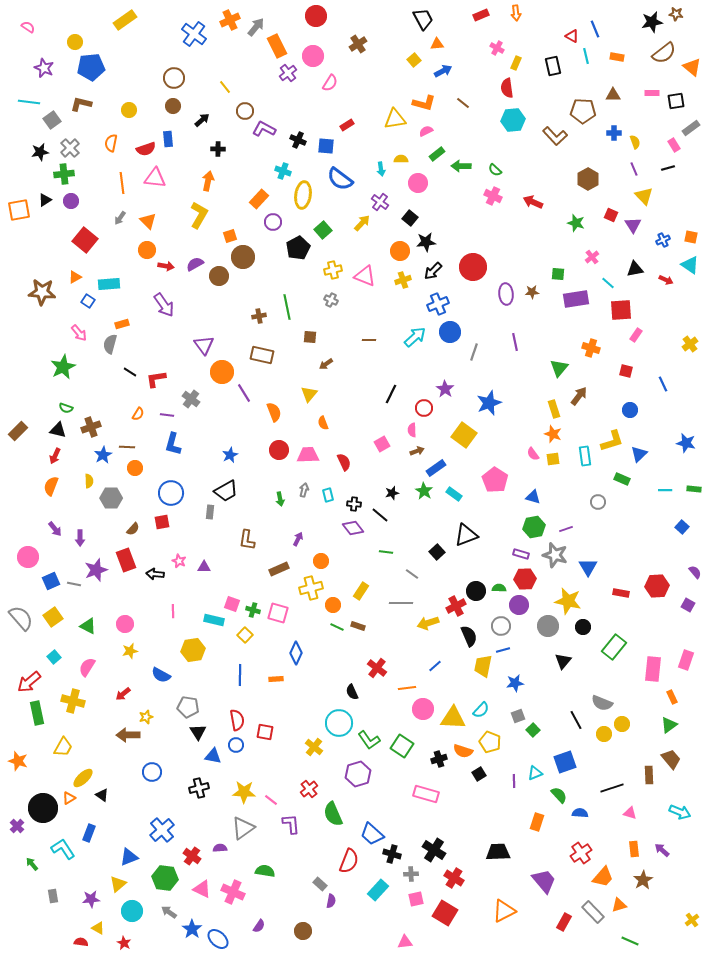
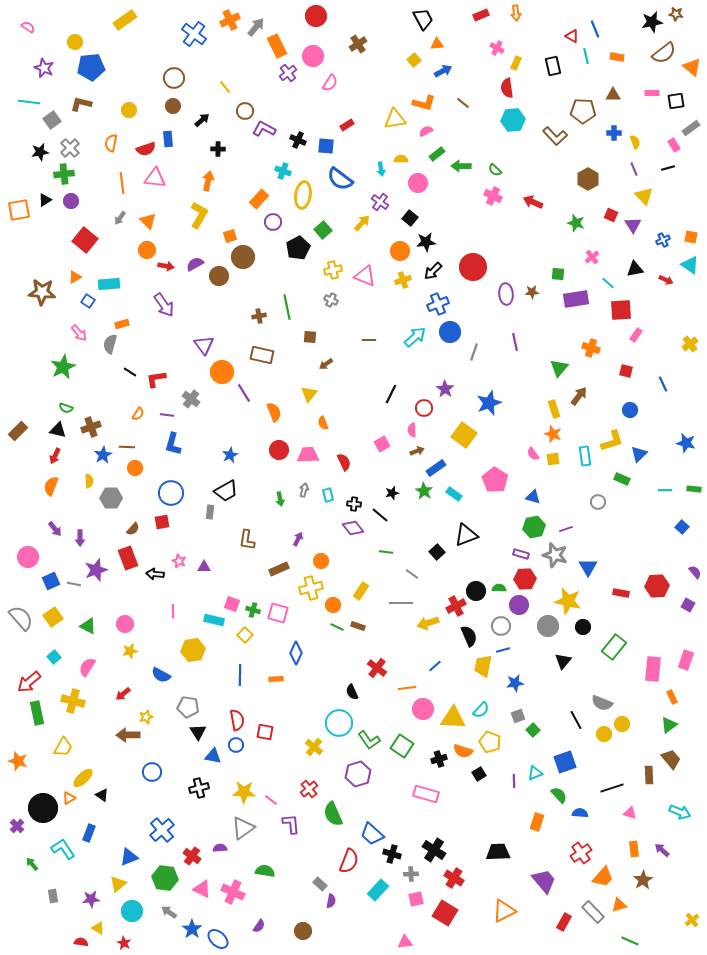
red rectangle at (126, 560): moved 2 px right, 2 px up
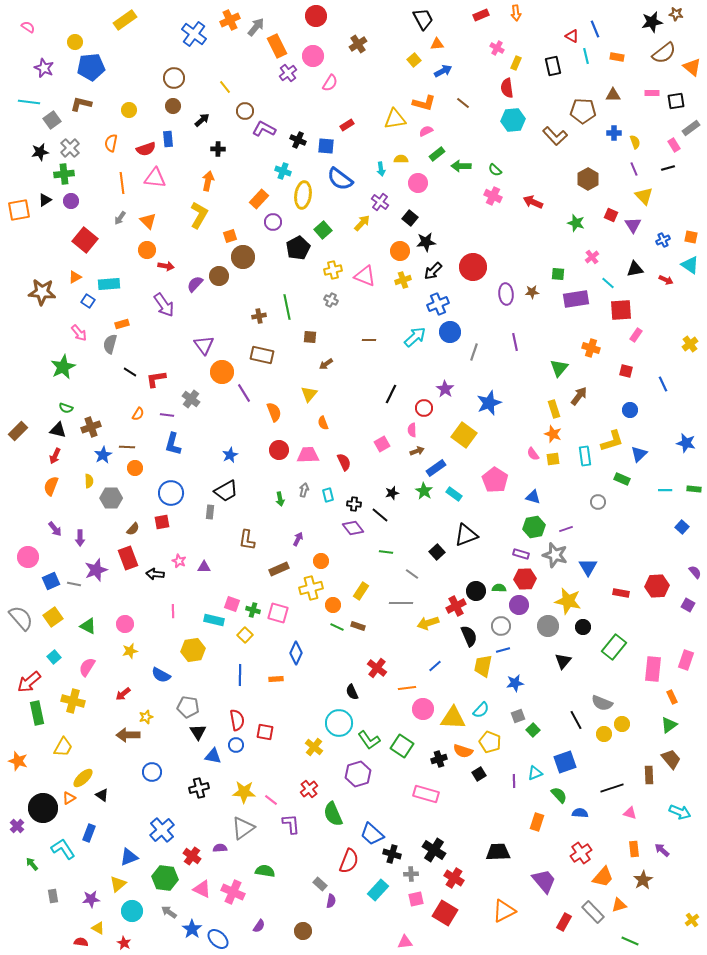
purple semicircle at (195, 264): moved 20 px down; rotated 18 degrees counterclockwise
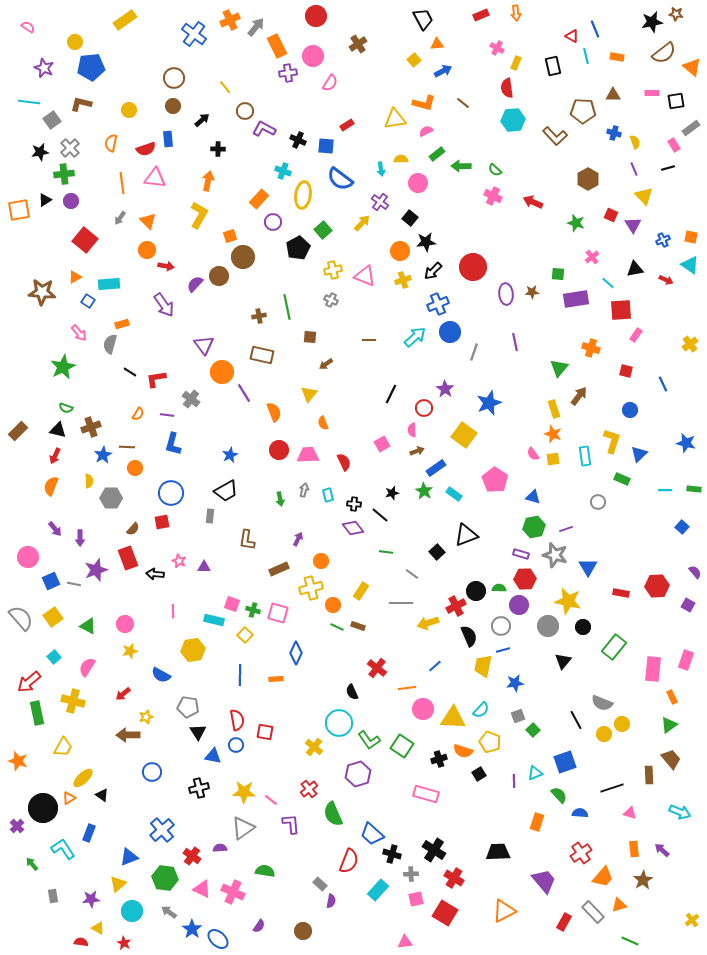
purple cross at (288, 73): rotated 30 degrees clockwise
blue cross at (614, 133): rotated 16 degrees clockwise
yellow L-shape at (612, 441): rotated 55 degrees counterclockwise
gray rectangle at (210, 512): moved 4 px down
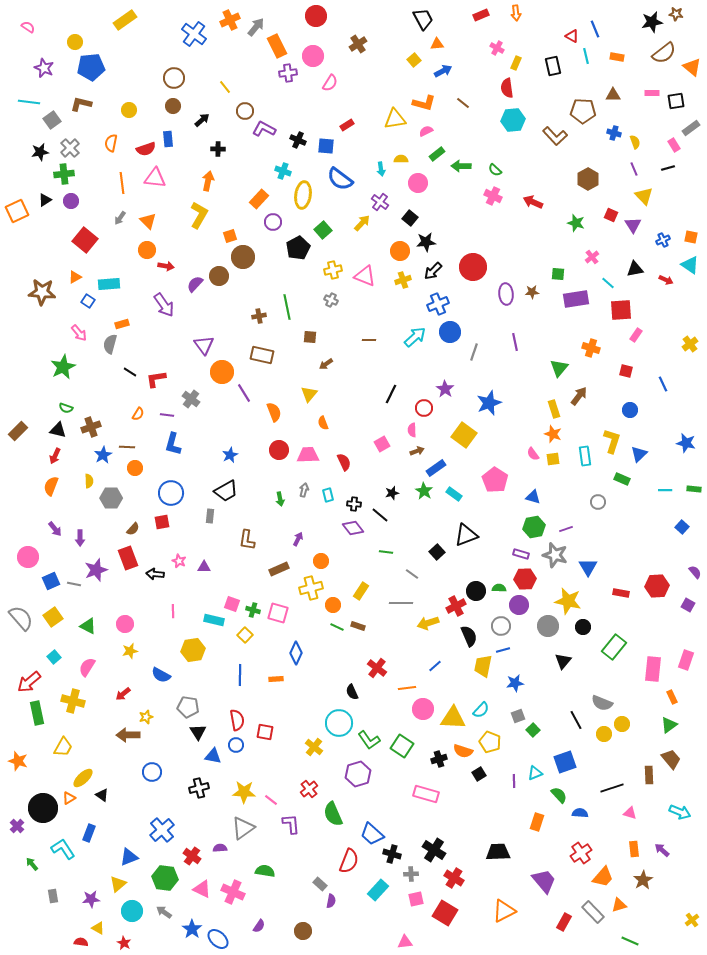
orange square at (19, 210): moved 2 px left, 1 px down; rotated 15 degrees counterclockwise
gray arrow at (169, 912): moved 5 px left
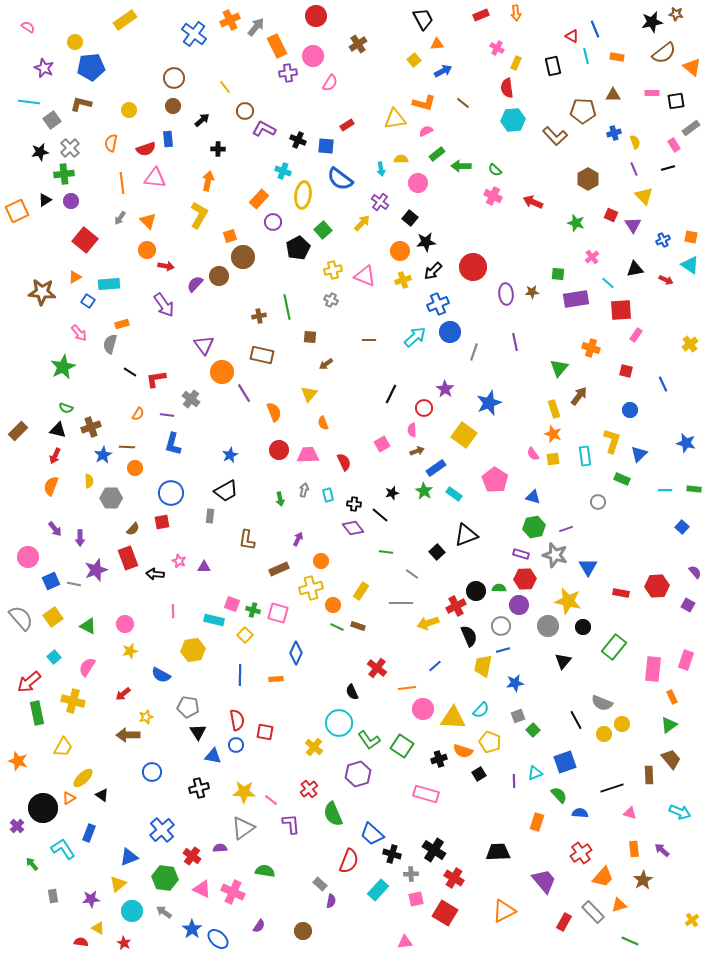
blue cross at (614, 133): rotated 32 degrees counterclockwise
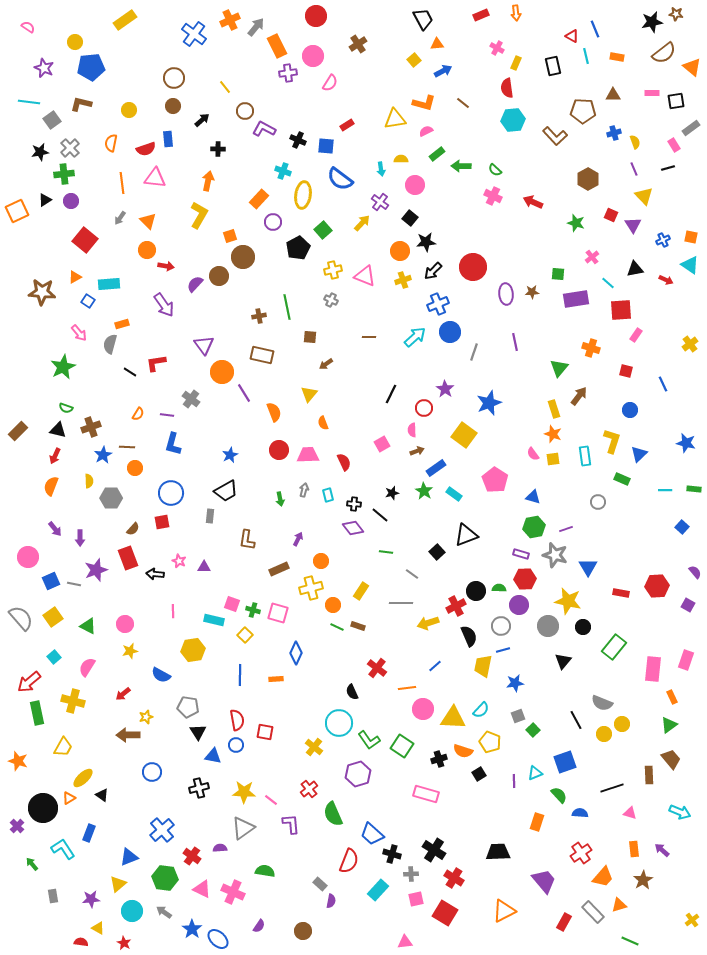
pink circle at (418, 183): moved 3 px left, 2 px down
brown line at (369, 340): moved 3 px up
red L-shape at (156, 379): moved 16 px up
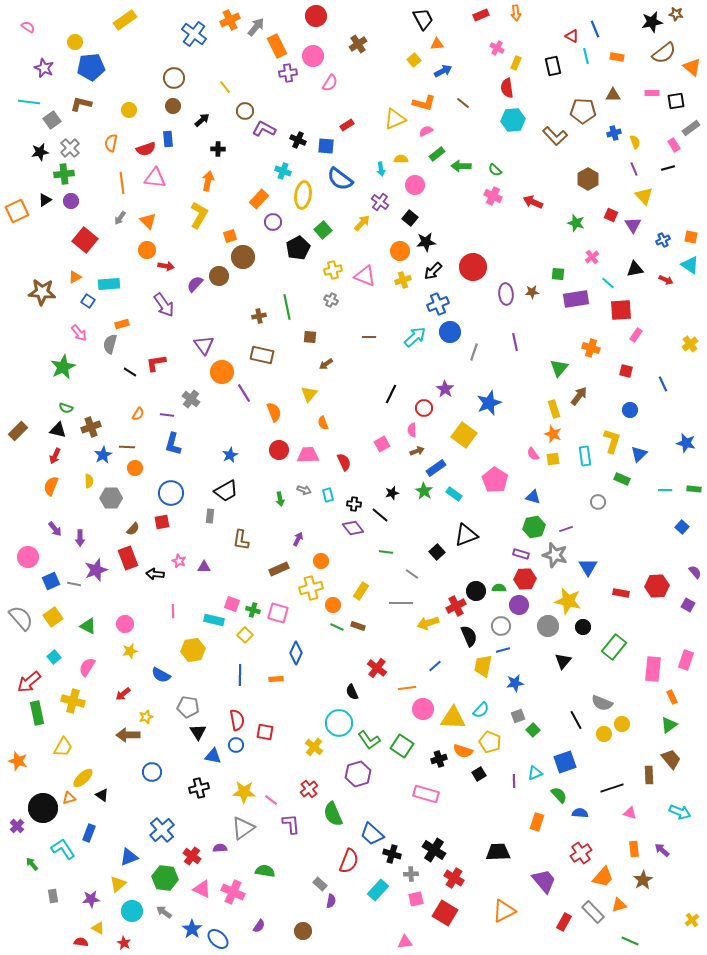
yellow triangle at (395, 119): rotated 15 degrees counterclockwise
gray arrow at (304, 490): rotated 96 degrees clockwise
brown L-shape at (247, 540): moved 6 px left
orange triangle at (69, 798): rotated 16 degrees clockwise
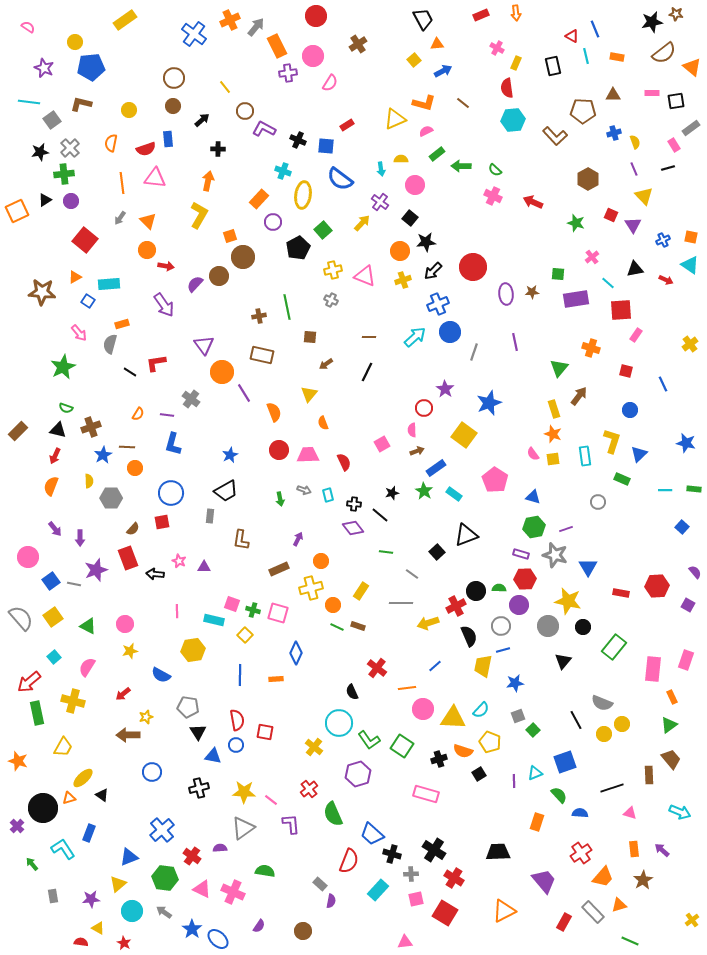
black line at (391, 394): moved 24 px left, 22 px up
blue square at (51, 581): rotated 12 degrees counterclockwise
pink line at (173, 611): moved 4 px right
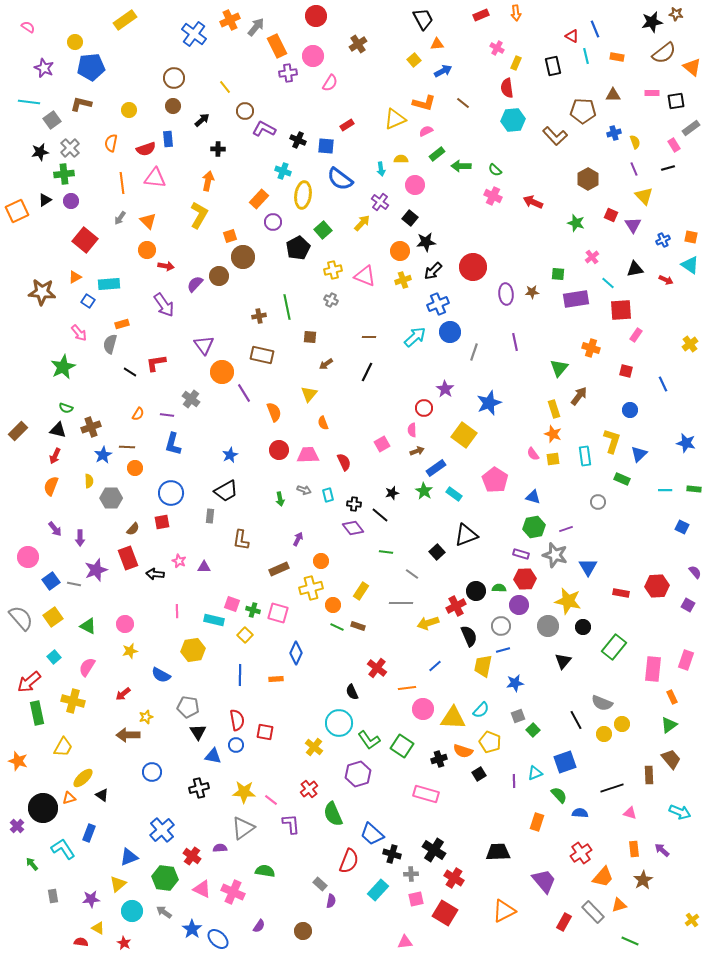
blue square at (682, 527): rotated 16 degrees counterclockwise
